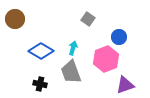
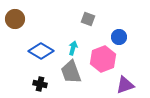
gray square: rotated 16 degrees counterclockwise
pink hexagon: moved 3 px left
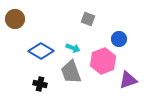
blue circle: moved 2 px down
cyan arrow: rotated 96 degrees clockwise
pink hexagon: moved 2 px down
purple triangle: moved 3 px right, 5 px up
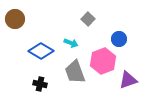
gray square: rotated 24 degrees clockwise
cyan arrow: moved 2 px left, 5 px up
gray trapezoid: moved 4 px right
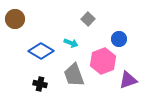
gray trapezoid: moved 1 px left, 3 px down
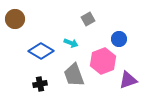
gray square: rotated 16 degrees clockwise
black cross: rotated 24 degrees counterclockwise
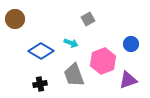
blue circle: moved 12 px right, 5 px down
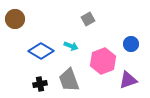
cyan arrow: moved 3 px down
gray trapezoid: moved 5 px left, 5 px down
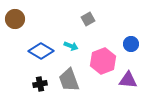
purple triangle: rotated 24 degrees clockwise
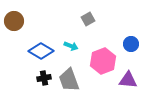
brown circle: moved 1 px left, 2 px down
black cross: moved 4 px right, 6 px up
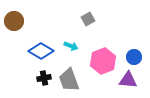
blue circle: moved 3 px right, 13 px down
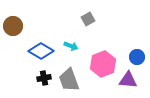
brown circle: moved 1 px left, 5 px down
blue circle: moved 3 px right
pink hexagon: moved 3 px down
